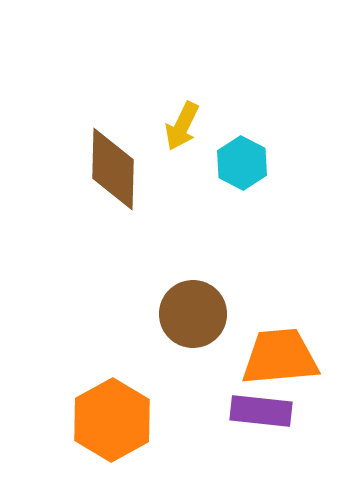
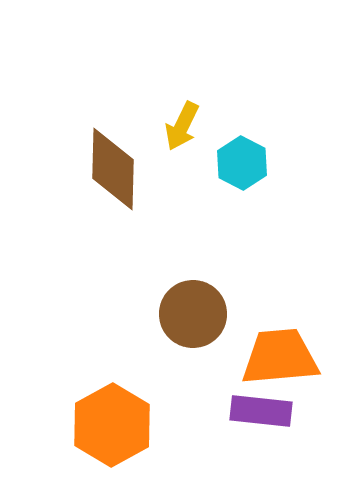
orange hexagon: moved 5 px down
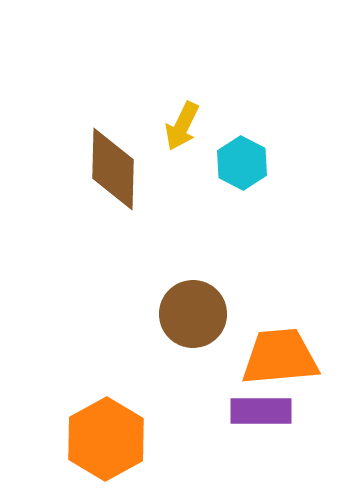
purple rectangle: rotated 6 degrees counterclockwise
orange hexagon: moved 6 px left, 14 px down
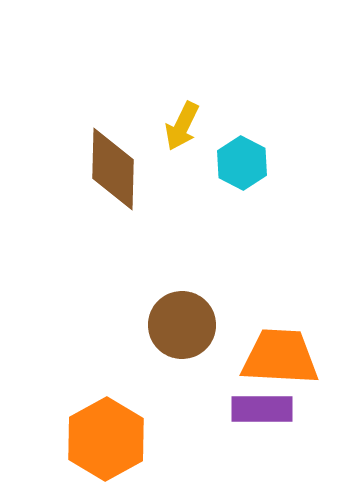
brown circle: moved 11 px left, 11 px down
orange trapezoid: rotated 8 degrees clockwise
purple rectangle: moved 1 px right, 2 px up
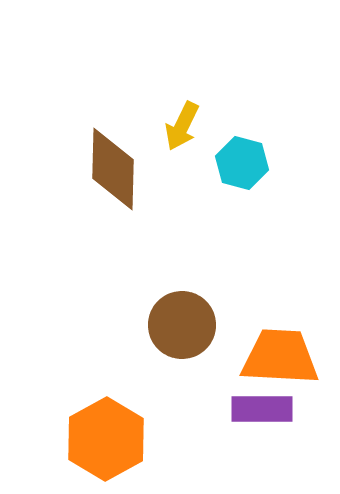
cyan hexagon: rotated 12 degrees counterclockwise
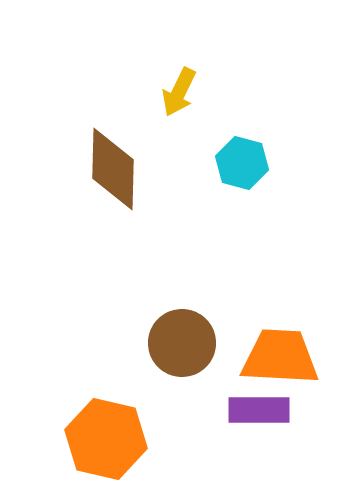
yellow arrow: moved 3 px left, 34 px up
brown circle: moved 18 px down
purple rectangle: moved 3 px left, 1 px down
orange hexagon: rotated 18 degrees counterclockwise
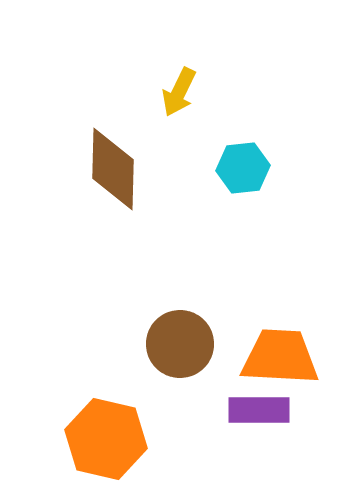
cyan hexagon: moved 1 px right, 5 px down; rotated 21 degrees counterclockwise
brown circle: moved 2 px left, 1 px down
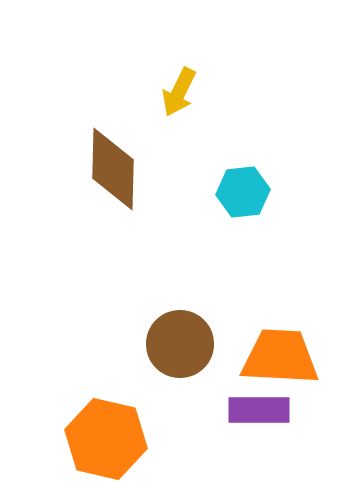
cyan hexagon: moved 24 px down
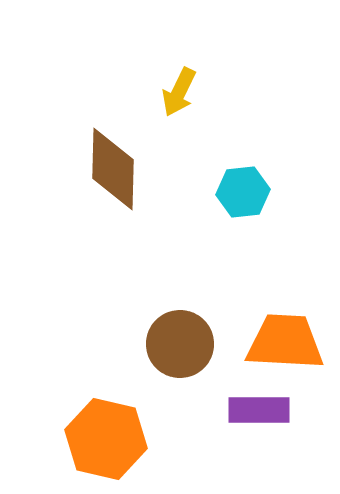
orange trapezoid: moved 5 px right, 15 px up
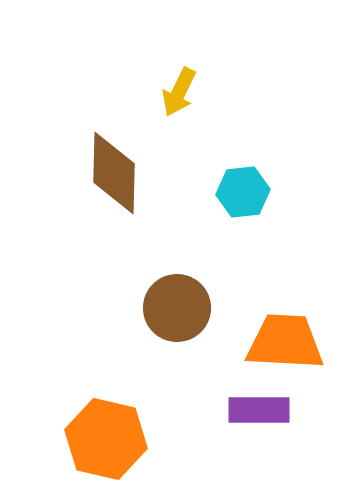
brown diamond: moved 1 px right, 4 px down
brown circle: moved 3 px left, 36 px up
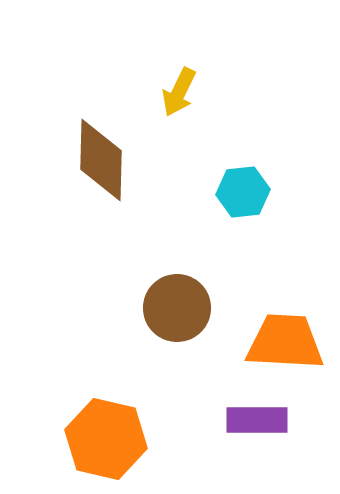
brown diamond: moved 13 px left, 13 px up
purple rectangle: moved 2 px left, 10 px down
